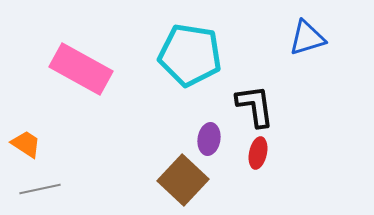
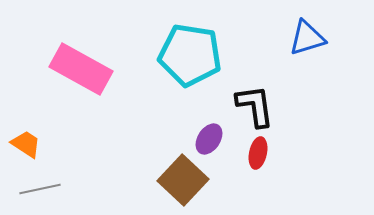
purple ellipse: rotated 24 degrees clockwise
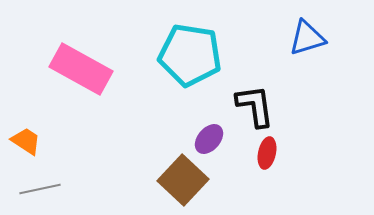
purple ellipse: rotated 8 degrees clockwise
orange trapezoid: moved 3 px up
red ellipse: moved 9 px right
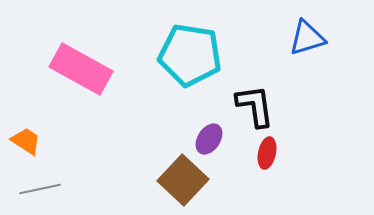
purple ellipse: rotated 8 degrees counterclockwise
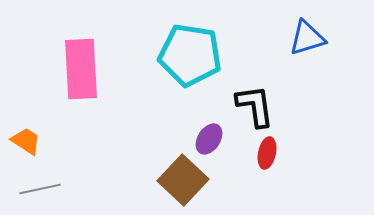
pink rectangle: rotated 58 degrees clockwise
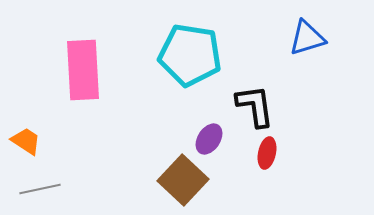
pink rectangle: moved 2 px right, 1 px down
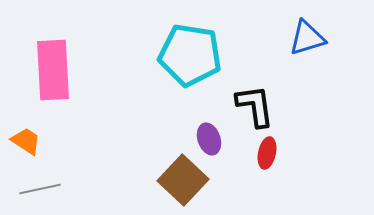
pink rectangle: moved 30 px left
purple ellipse: rotated 52 degrees counterclockwise
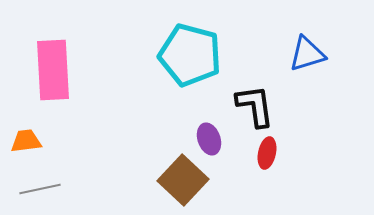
blue triangle: moved 16 px down
cyan pentagon: rotated 6 degrees clockwise
orange trapezoid: rotated 40 degrees counterclockwise
